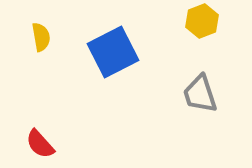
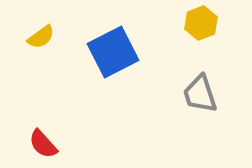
yellow hexagon: moved 1 px left, 2 px down
yellow semicircle: rotated 64 degrees clockwise
red semicircle: moved 3 px right
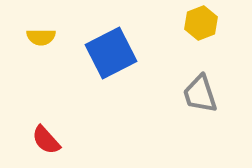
yellow semicircle: rotated 36 degrees clockwise
blue square: moved 2 px left, 1 px down
red semicircle: moved 3 px right, 4 px up
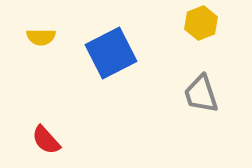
gray trapezoid: moved 1 px right
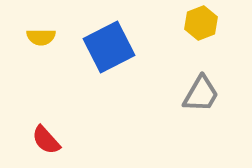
blue square: moved 2 px left, 6 px up
gray trapezoid: rotated 132 degrees counterclockwise
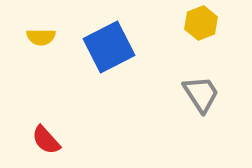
gray trapezoid: rotated 63 degrees counterclockwise
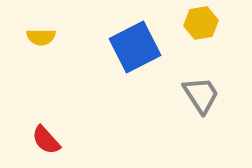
yellow hexagon: rotated 12 degrees clockwise
blue square: moved 26 px right
gray trapezoid: moved 1 px down
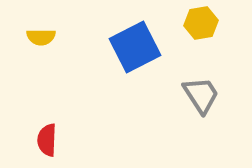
red semicircle: moved 1 px right; rotated 44 degrees clockwise
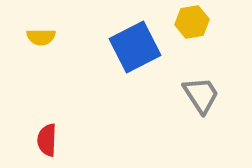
yellow hexagon: moved 9 px left, 1 px up
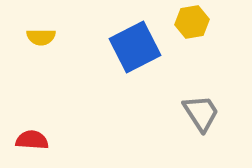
gray trapezoid: moved 18 px down
red semicircle: moved 15 px left; rotated 92 degrees clockwise
